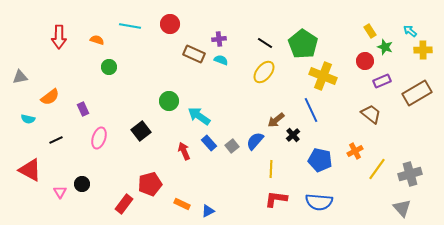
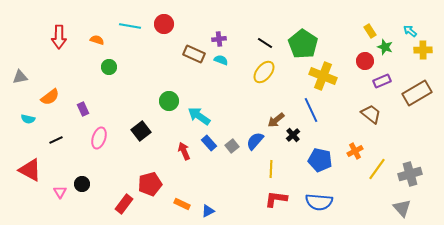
red circle at (170, 24): moved 6 px left
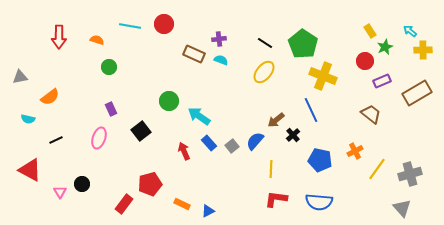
green star at (385, 47): rotated 28 degrees clockwise
purple rectangle at (83, 109): moved 28 px right
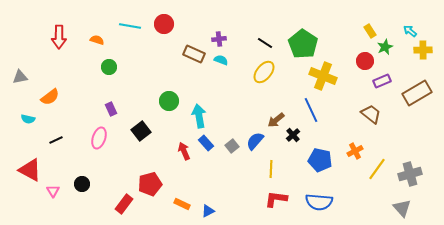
cyan arrow at (199, 116): rotated 45 degrees clockwise
blue rectangle at (209, 143): moved 3 px left
pink triangle at (60, 192): moved 7 px left, 1 px up
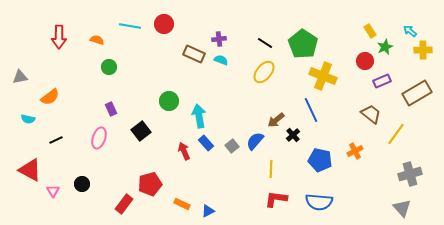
yellow line at (377, 169): moved 19 px right, 35 px up
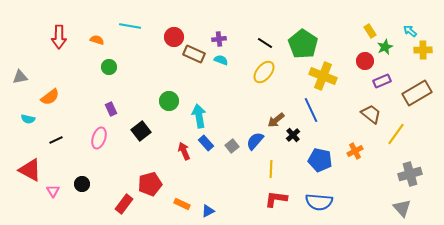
red circle at (164, 24): moved 10 px right, 13 px down
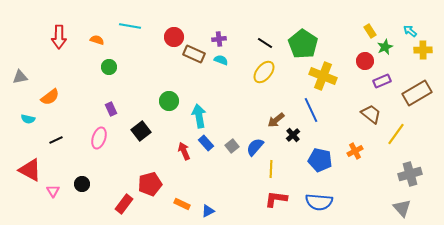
blue semicircle at (255, 141): moved 6 px down
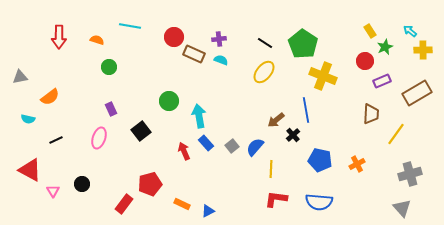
blue line at (311, 110): moved 5 px left; rotated 15 degrees clockwise
brown trapezoid at (371, 114): rotated 55 degrees clockwise
orange cross at (355, 151): moved 2 px right, 13 px down
